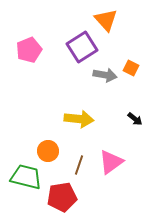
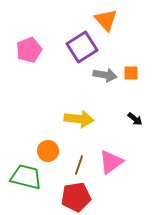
orange square: moved 5 px down; rotated 28 degrees counterclockwise
red pentagon: moved 14 px right
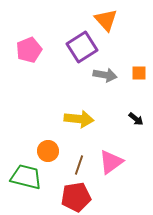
orange square: moved 8 px right
black arrow: moved 1 px right
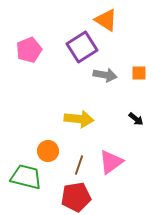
orange triangle: rotated 15 degrees counterclockwise
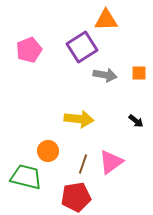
orange triangle: rotated 35 degrees counterclockwise
black arrow: moved 2 px down
brown line: moved 4 px right, 1 px up
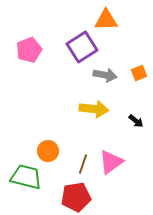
orange square: rotated 21 degrees counterclockwise
yellow arrow: moved 15 px right, 10 px up
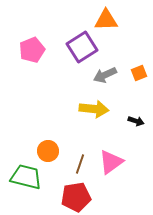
pink pentagon: moved 3 px right
gray arrow: rotated 145 degrees clockwise
black arrow: rotated 21 degrees counterclockwise
brown line: moved 3 px left
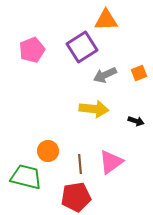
brown line: rotated 24 degrees counterclockwise
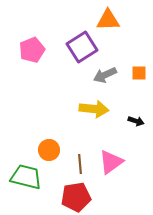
orange triangle: moved 2 px right
orange square: rotated 21 degrees clockwise
orange circle: moved 1 px right, 1 px up
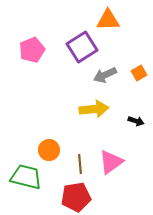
orange square: rotated 28 degrees counterclockwise
yellow arrow: rotated 12 degrees counterclockwise
